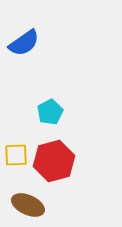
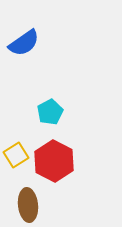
yellow square: rotated 30 degrees counterclockwise
red hexagon: rotated 18 degrees counterclockwise
brown ellipse: rotated 60 degrees clockwise
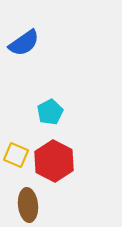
yellow square: rotated 35 degrees counterclockwise
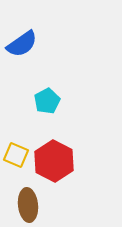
blue semicircle: moved 2 px left, 1 px down
cyan pentagon: moved 3 px left, 11 px up
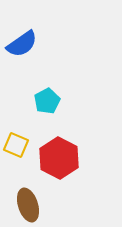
yellow square: moved 10 px up
red hexagon: moved 5 px right, 3 px up
brown ellipse: rotated 12 degrees counterclockwise
